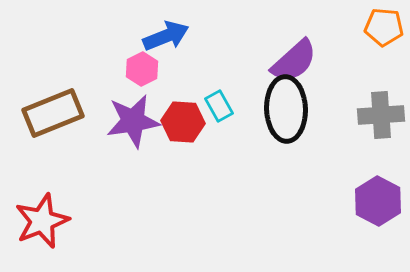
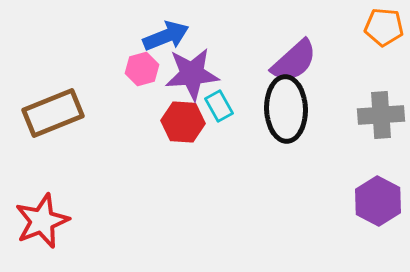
pink hexagon: rotated 12 degrees clockwise
purple star: moved 59 px right, 47 px up; rotated 4 degrees clockwise
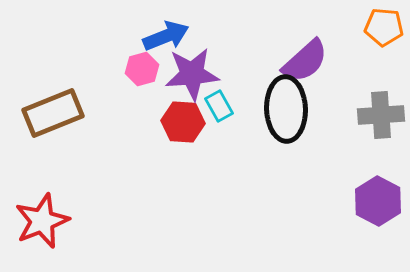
purple semicircle: moved 11 px right
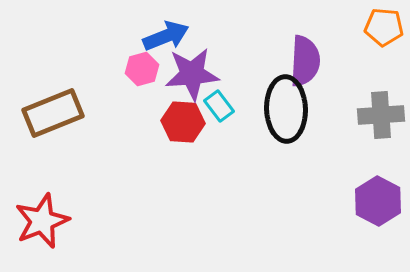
purple semicircle: rotated 45 degrees counterclockwise
cyan rectangle: rotated 8 degrees counterclockwise
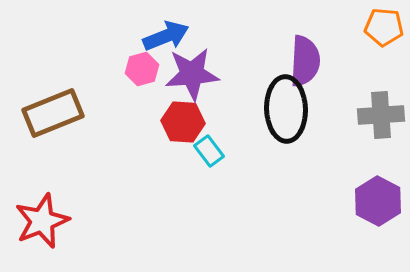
cyan rectangle: moved 10 px left, 45 px down
